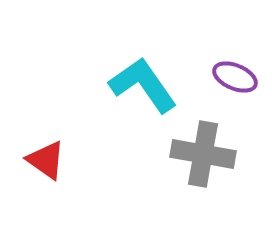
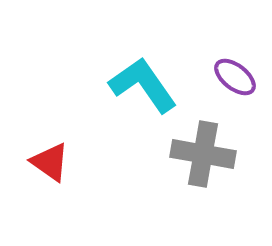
purple ellipse: rotated 15 degrees clockwise
red triangle: moved 4 px right, 2 px down
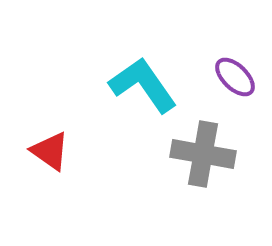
purple ellipse: rotated 6 degrees clockwise
red triangle: moved 11 px up
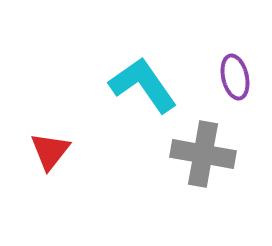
purple ellipse: rotated 33 degrees clockwise
red triangle: rotated 33 degrees clockwise
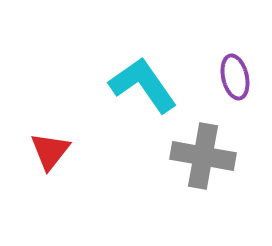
gray cross: moved 2 px down
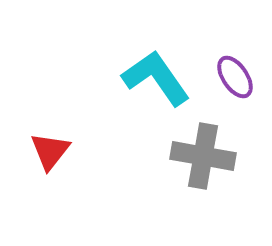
purple ellipse: rotated 21 degrees counterclockwise
cyan L-shape: moved 13 px right, 7 px up
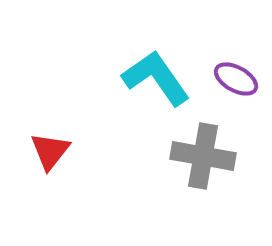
purple ellipse: moved 1 px right, 2 px down; rotated 27 degrees counterclockwise
